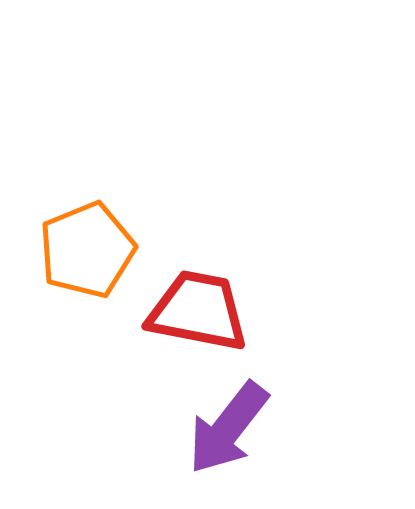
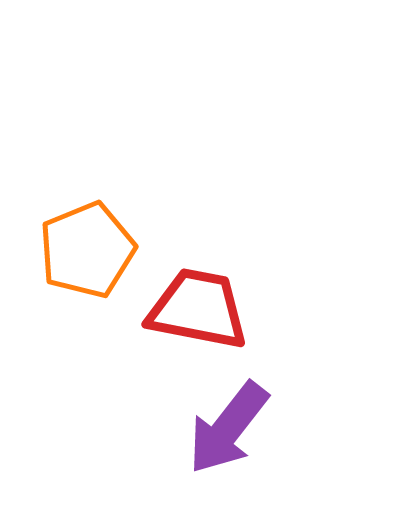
red trapezoid: moved 2 px up
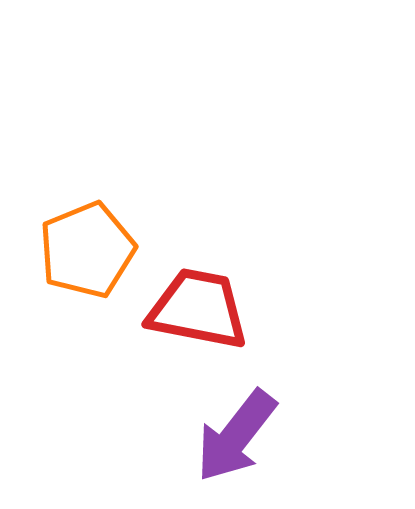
purple arrow: moved 8 px right, 8 px down
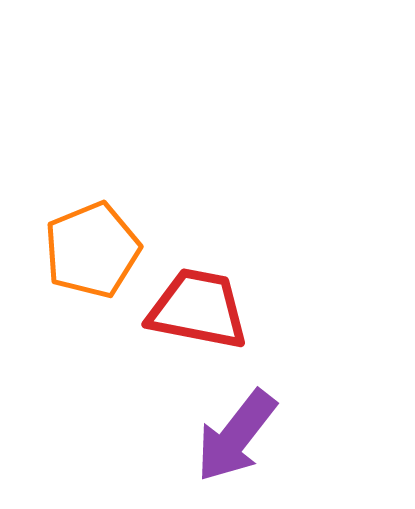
orange pentagon: moved 5 px right
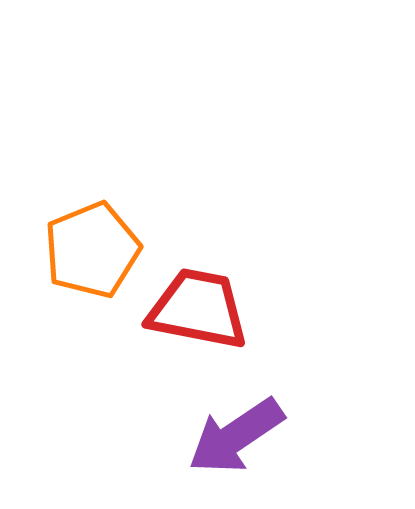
purple arrow: rotated 18 degrees clockwise
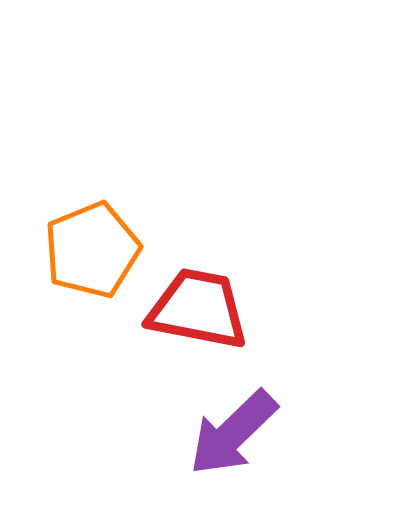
purple arrow: moved 3 px left, 3 px up; rotated 10 degrees counterclockwise
